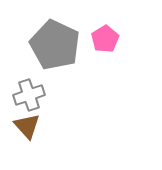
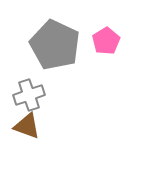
pink pentagon: moved 1 px right, 2 px down
brown triangle: rotated 28 degrees counterclockwise
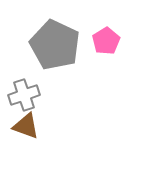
gray cross: moved 5 px left
brown triangle: moved 1 px left
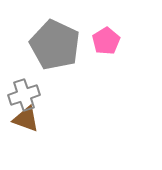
brown triangle: moved 7 px up
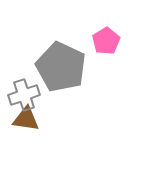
gray pentagon: moved 6 px right, 22 px down
brown triangle: rotated 12 degrees counterclockwise
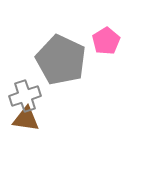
gray pentagon: moved 7 px up
gray cross: moved 1 px right, 1 px down
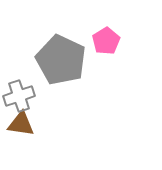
gray cross: moved 6 px left
brown triangle: moved 5 px left, 5 px down
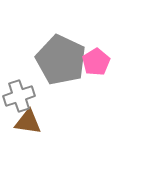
pink pentagon: moved 10 px left, 21 px down
brown triangle: moved 7 px right, 2 px up
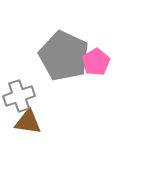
gray pentagon: moved 3 px right, 4 px up
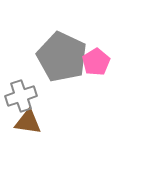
gray pentagon: moved 2 px left, 1 px down
gray cross: moved 2 px right
